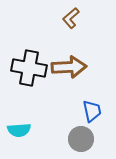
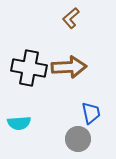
blue trapezoid: moved 1 px left, 2 px down
cyan semicircle: moved 7 px up
gray circle: moved 3 px left
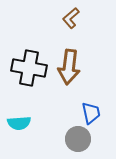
brown arrow: rotated 100 degrees clockwise
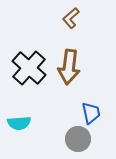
black cross: rotated 32 degrees clockwise
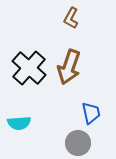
brown L-shape: rotated 20 degrees counterclockwise
brown arrow: rotated 12 degrees clockwise
gray circle: moved 4 px down
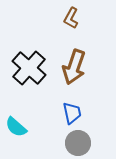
brown arrow: moved 5 px right
blue trapezoid: moved 19 px left
cyan semicircle: moved 3 px left, 4 px down; rotated 45 degrees clockwise
